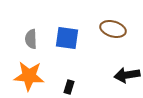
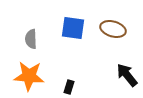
blue square: moved 6 px right, 10 px up
black arrow: rotated 60 degrees clockwise
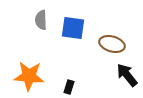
brown ellipse: moved 1 px left, 15 px down
gray semicircle: moved 10 px right, 19 px up
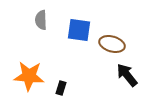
blue square: moved 6 px right, 2 px down
black rectangle: moved 8 px left, 1 px down
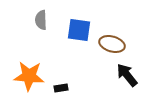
black rectangle: rotated 64 degrees clockwise
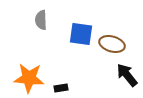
blue square: moved 2 px right, 4 px down
orange star: moved 2 px down
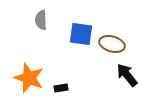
orange star: rotated 16 degrees clockwise
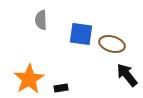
orange star: moved 1 px down; rotated 20 degrees clockwise
